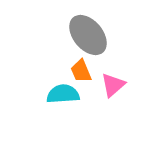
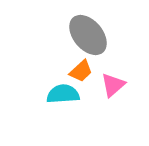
orange trapezoid: rotated 110 degrees counterclockwise
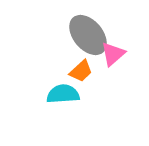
pink triangle: moved 31 px up
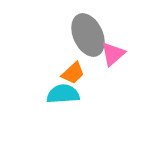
gray ellipse: rotated 15 degrees clockwise
orange trapezoid: moved 8 px left, 2 px down
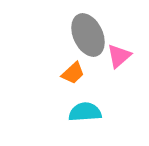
pink triangle: moved 6 px right, 2 px down
cyan semicircle: moved 22 px right, 18 px down
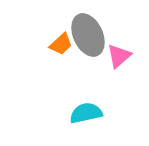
orange trapezoid: moved 12 px left, 29 px up
cyan semicircle: moved 1 px right, 1 px down; rotated 8 degrees counterclockwise
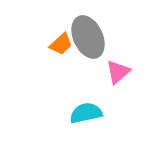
gray ellipse: moved 2 px down
pink triangle: moved 1 px left, 16 px down
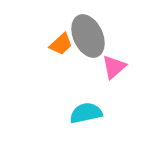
gray ellipse: moved 1 px up
pink triangle: moved 4 px left, 5 px up
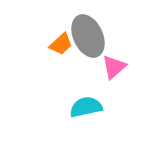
cyan semicircle: moved 6 px up
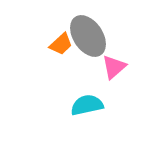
gray ellipse: rotated 9 degrees counterclockwise
cyan semicircle: moved 1 px right, 2 px up
